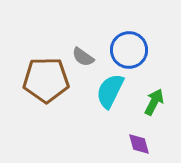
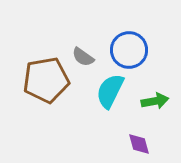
brown pentagon: rotated 9 degrees counterclockwise
green arrow: moved 1 px right, 1 px up; rotated 52 degrees clockwise
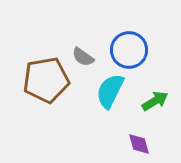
green arrow: rotated 20 degrees counterclockwise
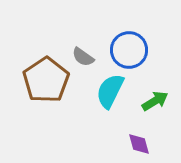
brown pentagon: rotated 24 degrees counterclockwise
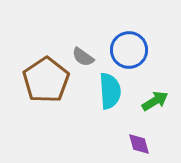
cyan semicircle: rotated 150 degrees clockwise
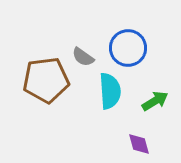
blue circle: moved 1 px left, 2 px up
brown pentagon: rotated 27 degrees clockwise
